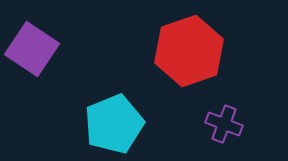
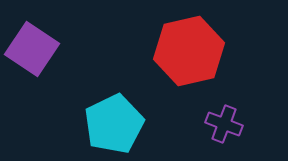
red hexagon: rotated 6 degrees clockwise
cyan pentagon: rotated 4 degrees counterclockwise
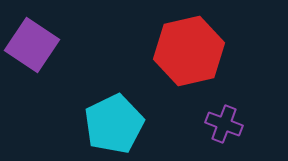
purple square: moved 4 px up
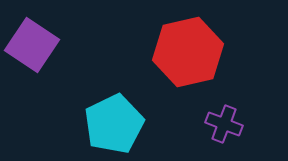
red hexagon: moved 1 px left, 1 px down
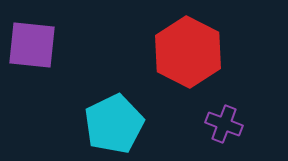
purple square: rotated 28 degrees counterclockwise
red hexagon: rotated 20 degrees counterclockwise
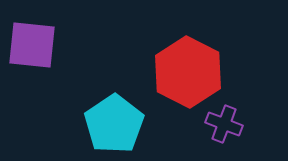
red hexagon: moved 20 px down
cyan pentagon: rotated 8 degrees counterclockwise
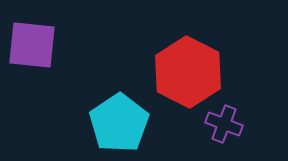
cyan pentagon: moved 5 px right, 1 px up
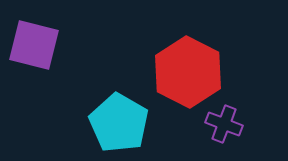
purple square: moved 2 px right; rotated 8 degrees clockwise
cyan pentagon: rotated 8 degrees counterclockwise
